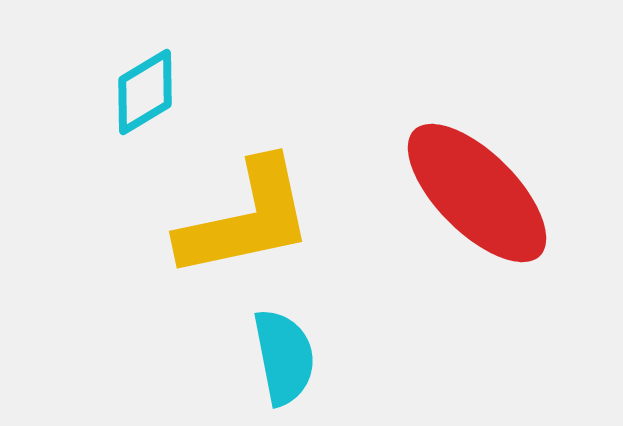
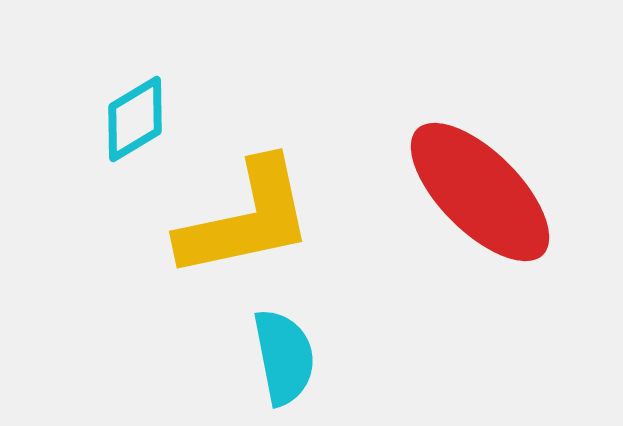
cyan diamond: moved 10 px left, 27 px down
red ellipse: moved 3 px right, 1 px up
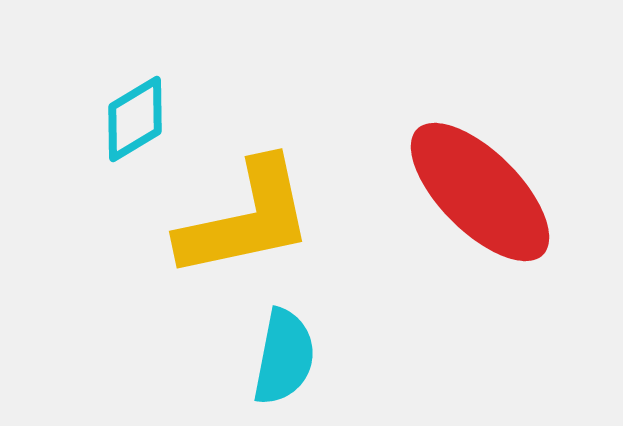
cyan semicircle: rotated 22 degrees clockwise
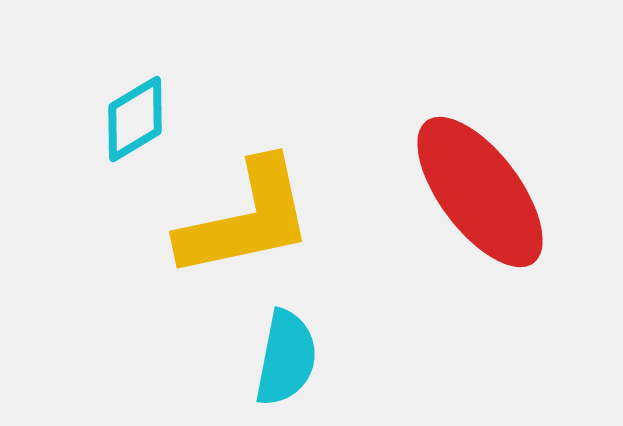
red ellipse: rotated 8 degrees clockwise
cyan semicircle: moved 2 px right, 1 px down
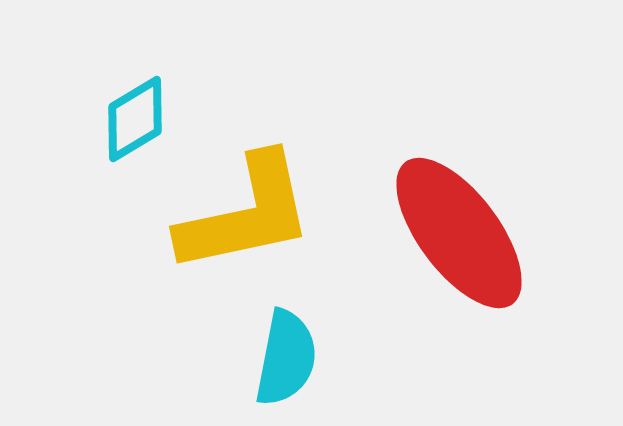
red ellipse: moved 21 px left, 41 px down
yellow L-shape: moved 5 px up
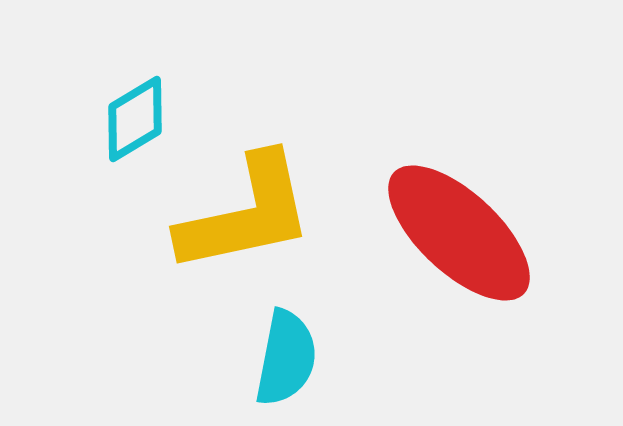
red ellipse: rotated 10 degrees counterclockwise
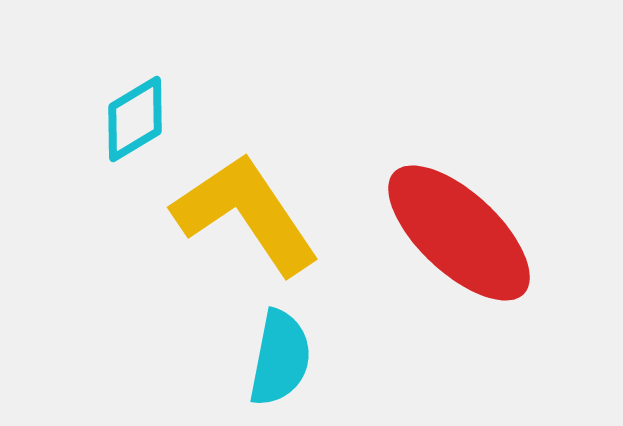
yellow L-shape: rotated 112 degrees counterclockwise
cyan semicircle: moved 6 px left
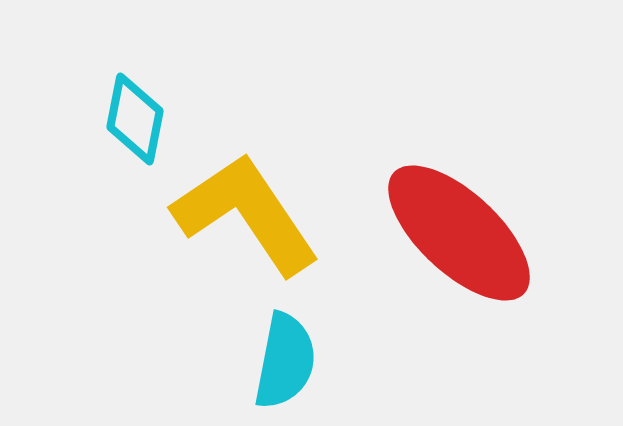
cyan diamond: rotated 48 degrees counterclockwise
cyan semicircle: moved 5 px right, 3 px down
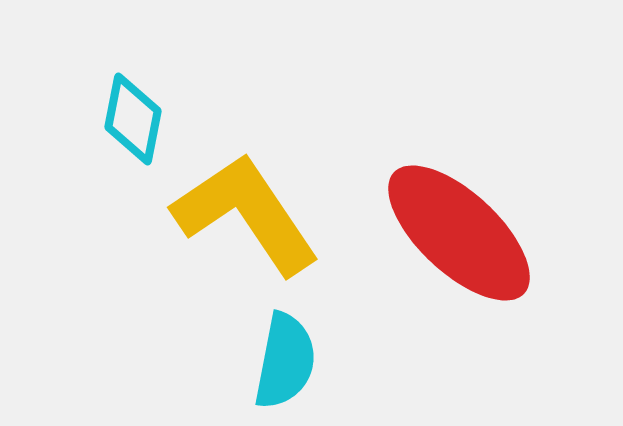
cyan diamond: moved 2 px left
